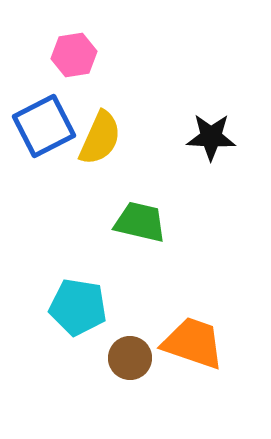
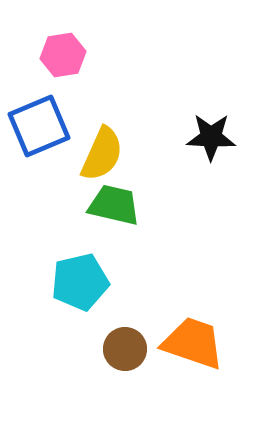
pink hexagon: moved 11 px left
blue square: moved 5 px left; rotated 4 degrees clockwise
yellow semicircle: moved 2 px right, 16 px down
green trapezoid: moved 26 px left, 17 px up
cyan pentagon: moved 2 px right, 25 px up; rotated 22 degrees counterclockwise
brown circle: moved 5 px left, 9 px up
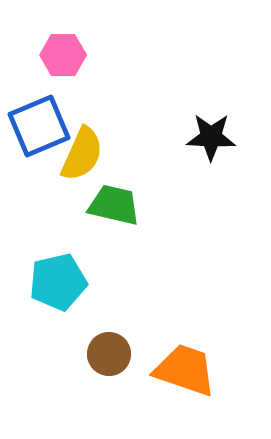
pink hexagon: rotated 9 degrees clockwise
yellow semicircle: moved 20 px left
cyan pentagon: moved 22 px left
orange trapezoid: moved 8 px left, 27 px down
brown circle: moved 16 px left, 5 px down
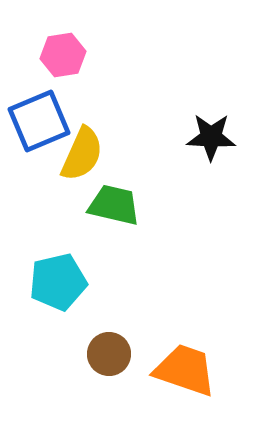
pink hexagon: rotated 9 degrees counterclockwise
blue square: moved 5 px up
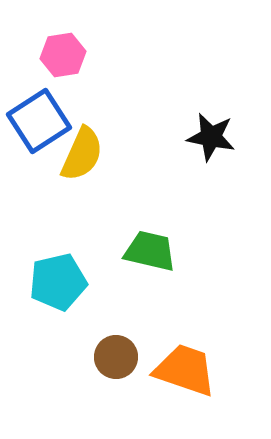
blue square: rotated 10 degrees counterclockwise
black star: rotated 9 degrees clockwise
green trapezoid: moved 36 px right, 46 px down
brown circle: moved 7 px right, 3 px down
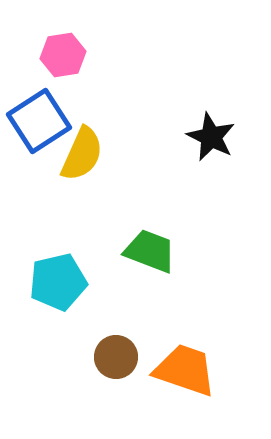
black star: rotated 15 degrees clockwise
green trapezoid: rotated 8 degrees clockwise
